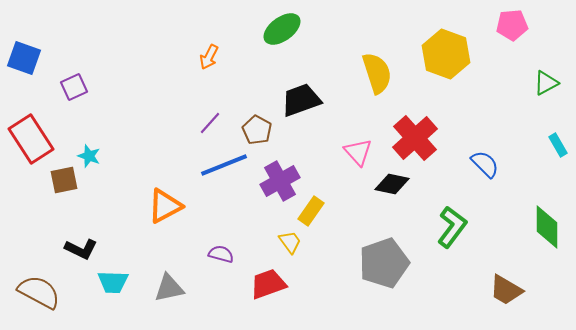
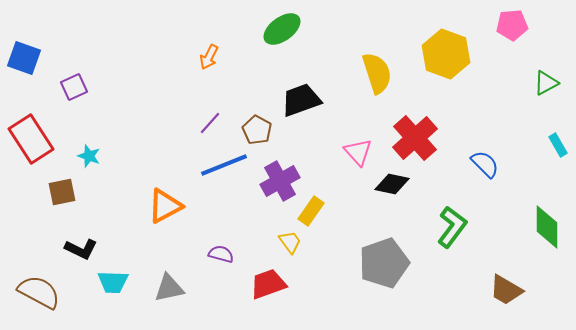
brown square: moved 2 px left, 12 px down
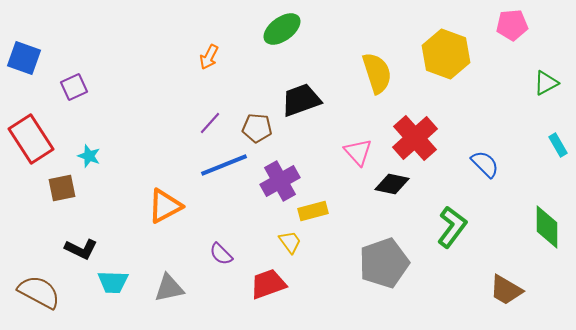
brown pentagon: moved 2 px up; rotated 24 degrees counterclockwise
brown square: moved 4 px up
yellow rectangle: moved 2 px right; rotated 40 degrees clockwise
purple semicircle: rotated 150 degrees counterclockwise
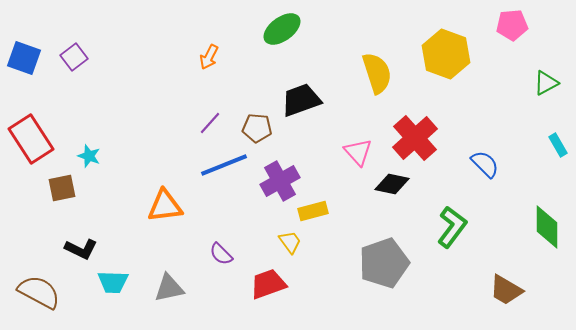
purple square: moved 30 px up; rotated 12 degrees counterclockwise
orange triangle: rotated 21 degrees clockwise
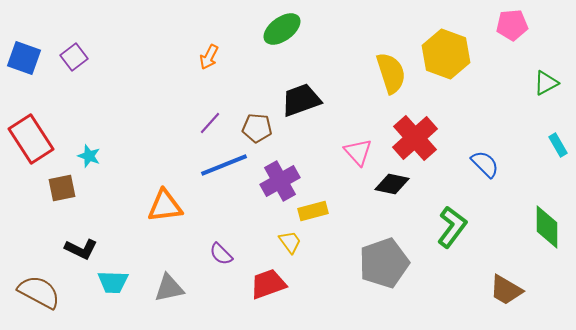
yellow semicircle: moved 14 px right
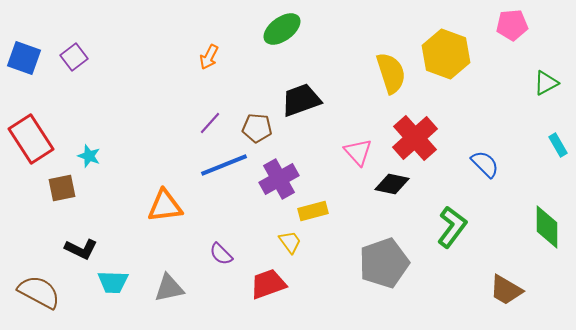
purple cross: moved 1 px left, 2 px up
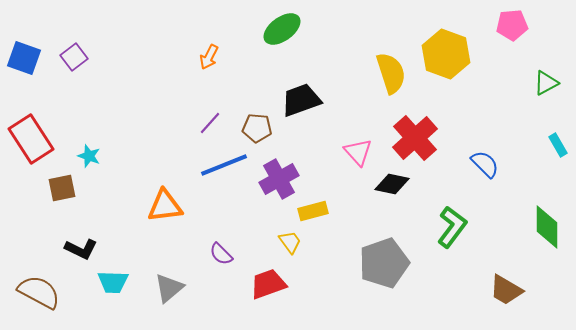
gray triangle: rotated 28 degrees counterclockwise
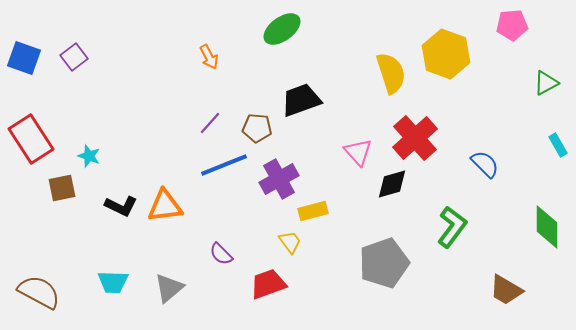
orange arrow: rotated 55 degrees counterclockwise
black diamond: rotated 28 degrees counterclockwise
black L-shape: moved 40 px right, 43 px up
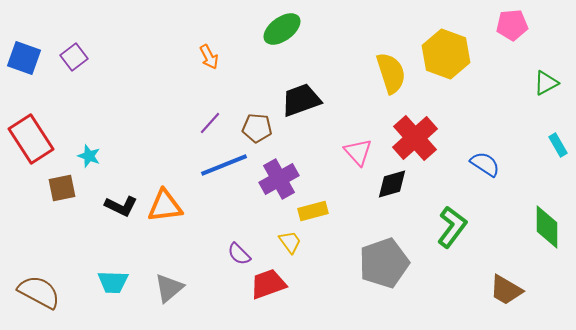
blue semicircle: rotated 12 degrees counterclockwise
purple semicircle: moved 18 px right
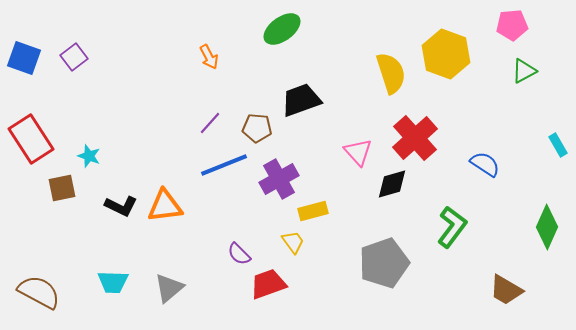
green triangle: moved 22 px left, 12 px up
green diamond: rotated 24 degrees clockwise
yellow trapezoid: moved 3 px right
